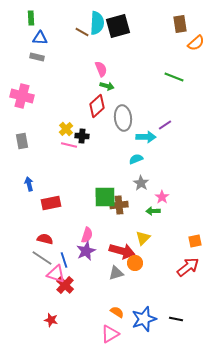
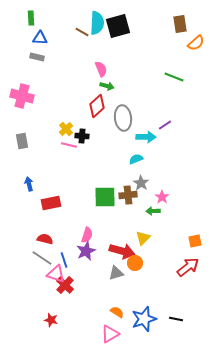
brown cross at (119, 205): moved 9 px right, 10 px up
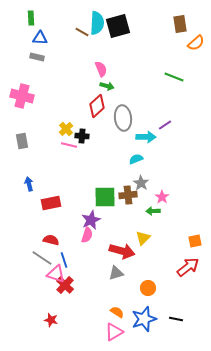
red semicircle at (45, 239): moved 6 px right, 1 px down
purple star at (86, 251): moved 5 px right, 31 px up
orange circle at (135, 263): moved 13 px right, 25 px down
pink triangle at (110, 334): moved 4 px right, 2 px up
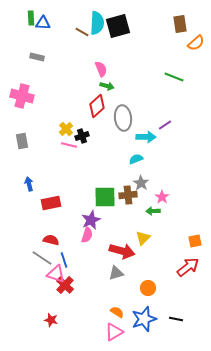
blue triangle at (40, 38): moved 3 px right, 15 px up
black cross at (82, 136): rotated 24 degrees counterclockwise
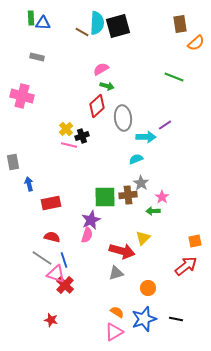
pink semicircle at (101, 69): rotated 98 degrees counterclockwise
gray rectangle at (22, 141): moved 9 px left, 21 px down
red semicircle at (51, 240): moved 1 px right, 3 px up
red arrow at (188, 267): moved 2 px left, 1 px up
